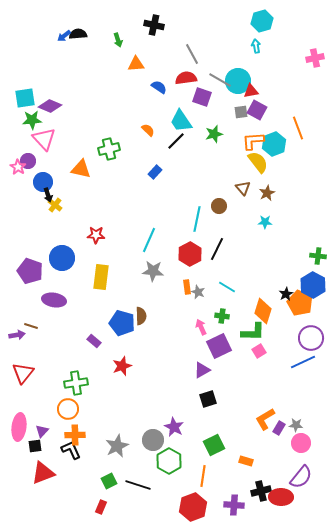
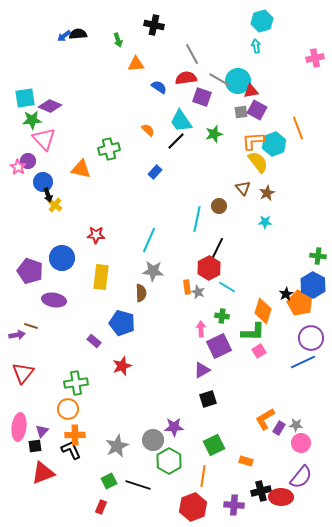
red hexagon at (190, 254): moved 19 px right, 14 px down
brown semicircle at (141, 316): moved 23 px up
pink arrow at (201, 327): moved 2 px down; rotated 21 degrees clockwise
purple star at (174, 427): rotated 30 degrees counterclockwise
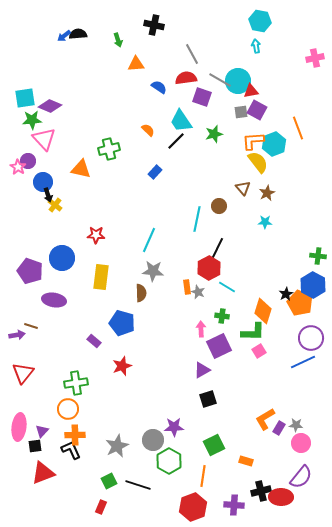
cyan hexagon at (262, 21): moved 2 px left; rotated 25 degrees clockwise
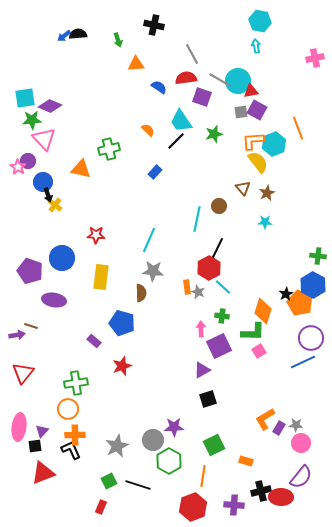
cyan line at (227, 287): moved 4 px left; rotated 12 degrees clockwise
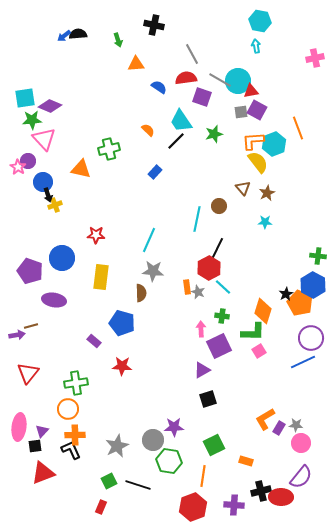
yellow cross at (55, 205): rotated 32 degrees clockwise
brown line at (31, 326): rotated 32 degrees counterclockwise
red star at (122, 366): rotated 24 degrees clockwise
red triangle at (23, 373): moved 5 px right
green hexagon at (169, 461): rotated 20 degrees counterclockwise
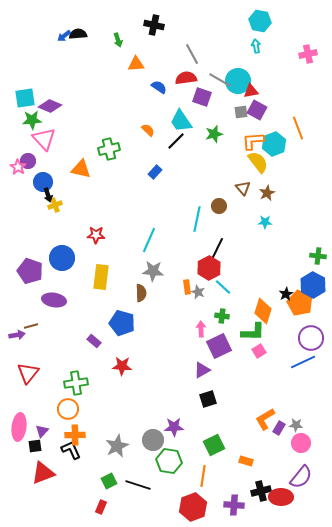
pink cross at (315, 58): moved 7 px left, 4 px up
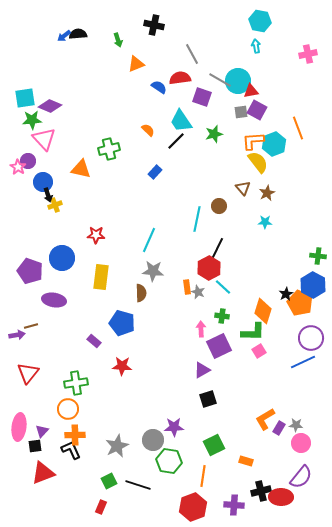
orange triangle at (136, 64): rotated 18 degrees counterclockwise
red semicircle at (186, 78): moved 6 px left
